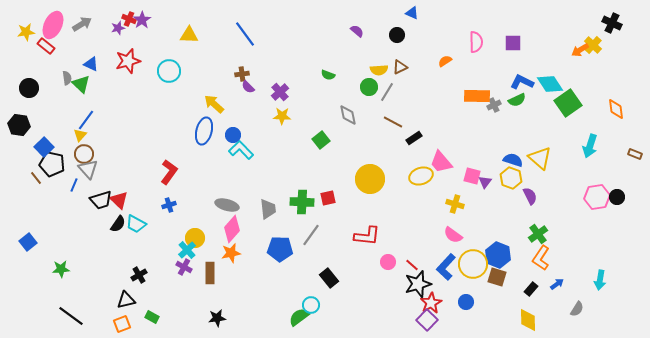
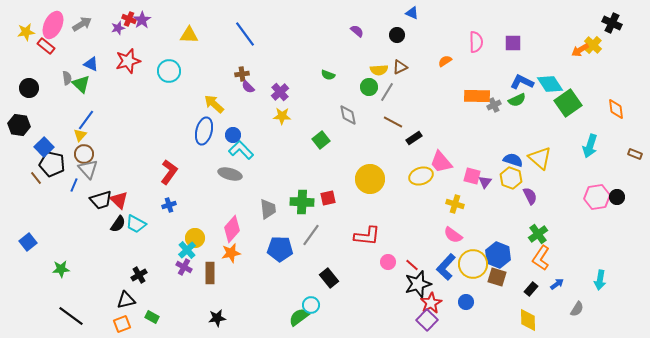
gray ellipse at (227, 205): moved 3 px right, 31 px up
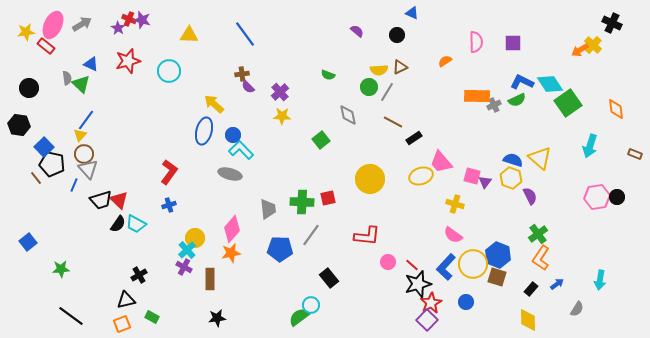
purple star at (142, 20): rotated 24 degrees counterclockwise
purple star at (118, 28): rotated 24 degrees counterclockwise
brown rectangle at (210, 273): moved 6 px down
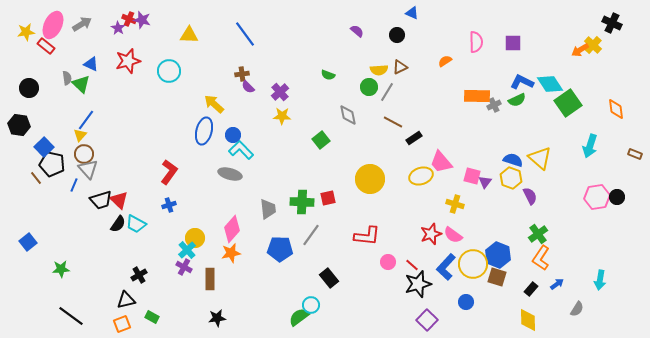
red star at (431, 303): moved 69 px up; rotated 10 degrees clockwise
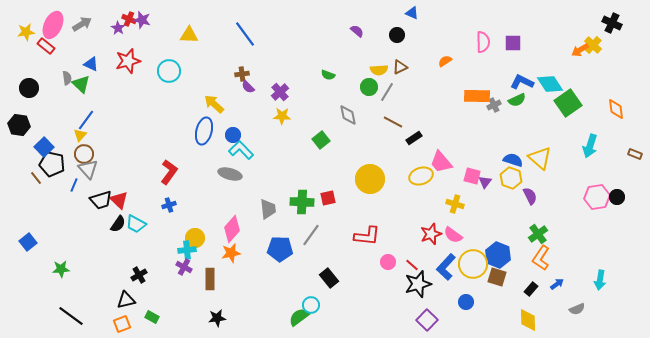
pink semicircle at (476, 42): moved 7 px right
cyan cross at (187, 250): rotated 36 degrees clockwise
gray semicircle at (577, 309): rotated 35 degrees clockwise
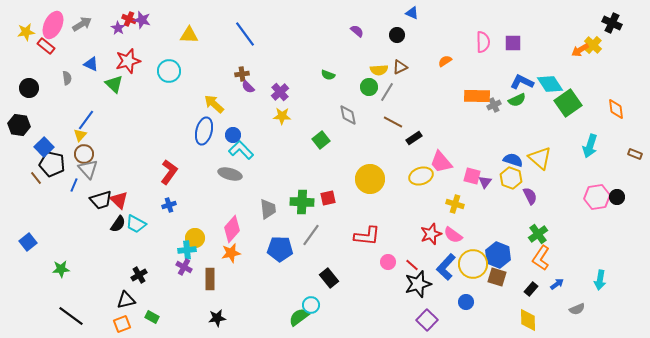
green triangle at (81, 84): moved 33 px right
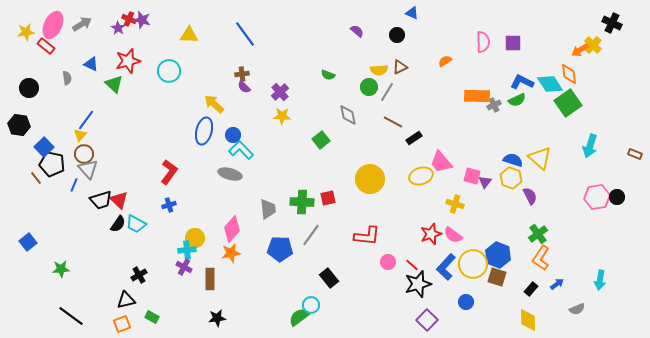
purple semicircle at (248, 87): moved 4 px left
orange diamond at (616, 109): moved 47 px left, 35 px up
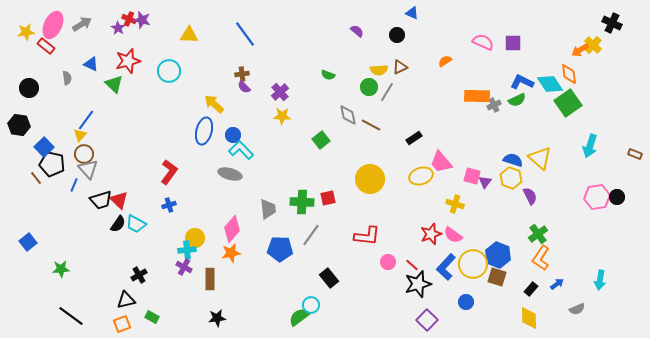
pink semicircle at (483, 42): rotated 65 degrees counterclockwise
brown line at (393, 122): moved 22 px left, 3 px down
yellow diamond at (528, 320): moved 1 px right, 2 px up
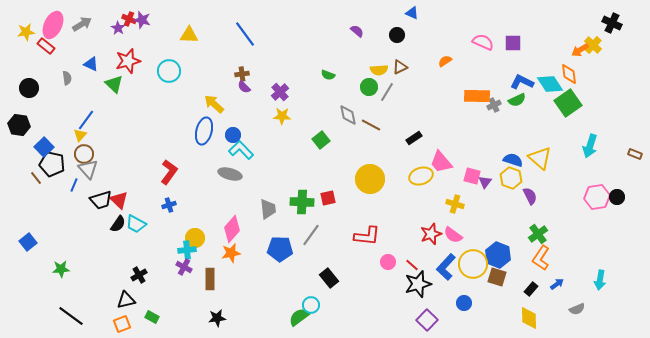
blue circle at (466, 302): moved 2 px left, 1 px down
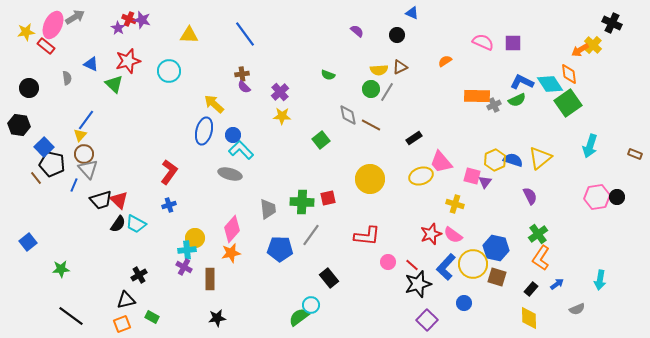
gray arrow at (82, 24): moved 7 px left, 7 px up
green circle at (369, 87): moved 2 px right, 2 px down
yellow triangle at (540, 158): rotated 40 degrees clockwise
yellow hexagon at (511, 178): moved 16 px left, 18 px up; rotated 15 degrees clockwise
blue hexagon at (498, 255): moved 2 px left, 7 px up; rotated 10 degrees counterclockwise
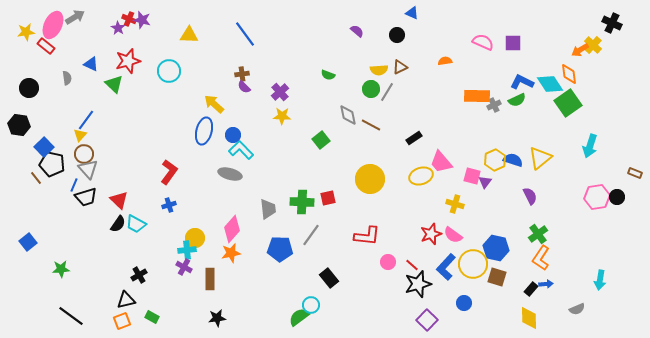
orange semicircle at (445, 61): rotated 24 degrees clockwise
brown rectangle at (635, 154): moved 19 px down
black trapezoid at (101, 200): moved 15 px left, 3 px up
blue arrow at (557, 284): moved 11 px left; rotated 32 degrees clockwise
orange square at (122, 324): moved 3 px up
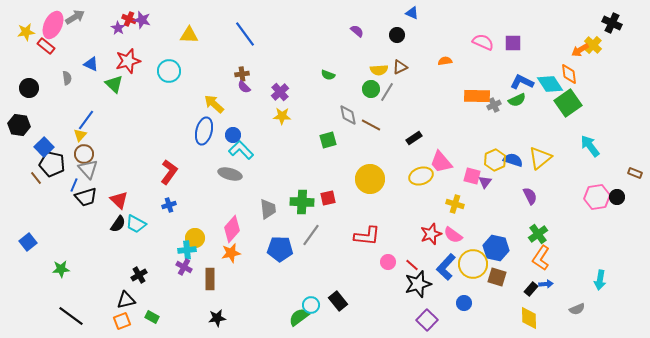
green square at (321, 140): moved 7 px right; rotated 24 degrees clockwise
cyan arrow at (590, 146): rotated 125 degrees clockwise
black rectangle at (329, 278): moved 9 px right, 23 px down
